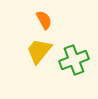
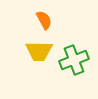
yellow trapezoid: rotated 128 degrees counterclockwise
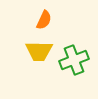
orange semicircle: rotated 54 degrees clockwise
